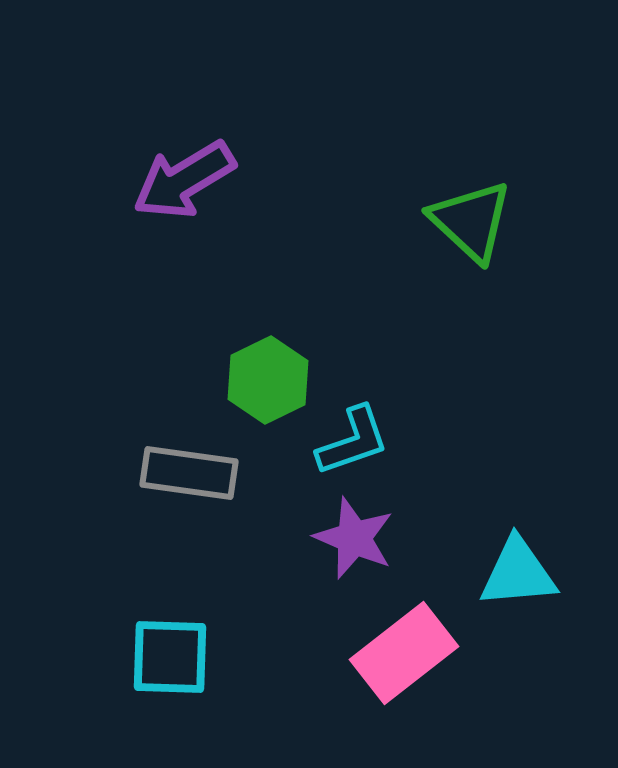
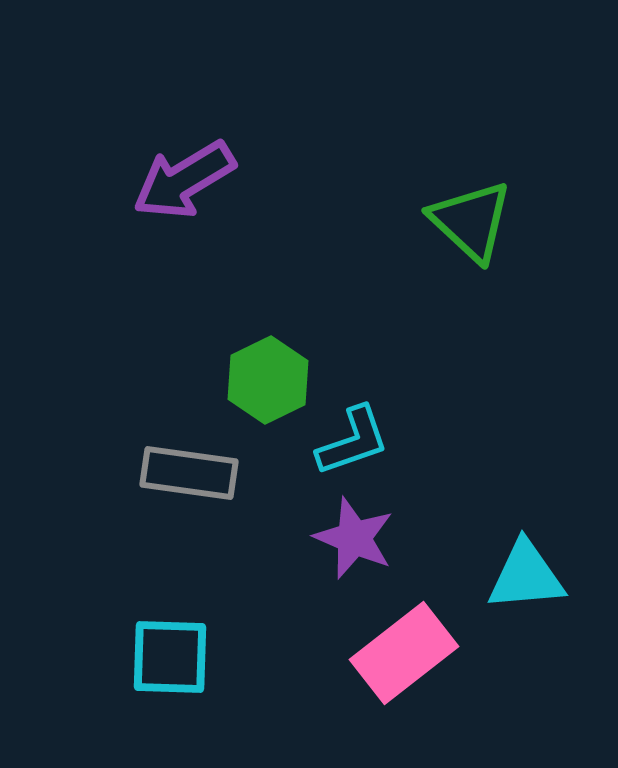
cyan triangle: moved 8 px right, 3 px down
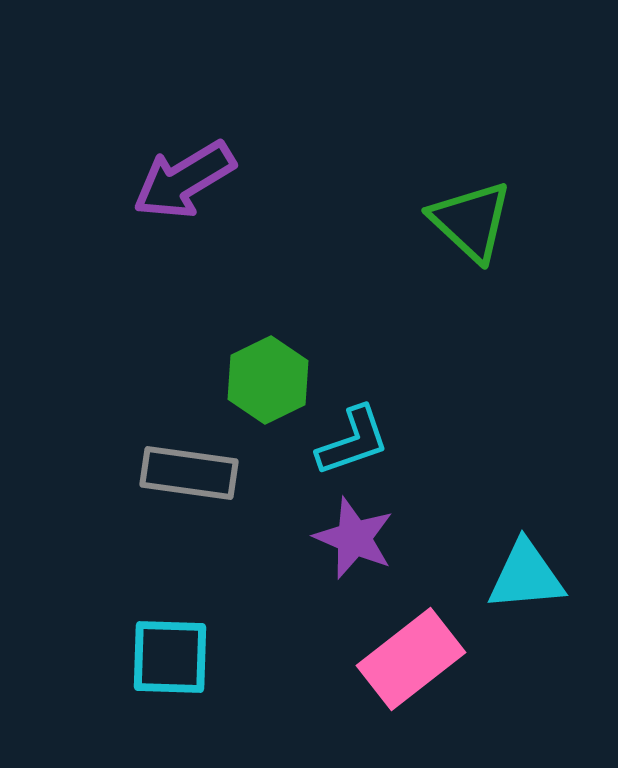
pink rectangle: moved 7 px right, 6 px down
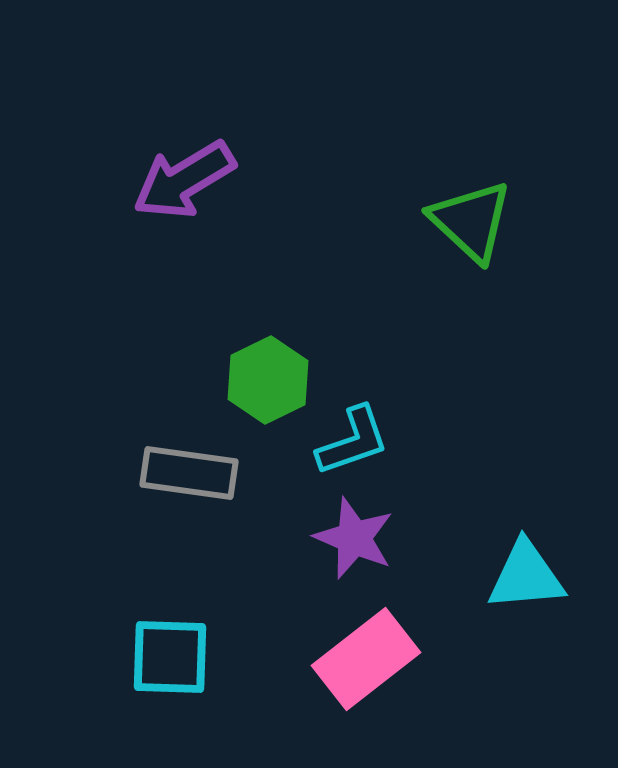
pink rectangle: moved 45 px left
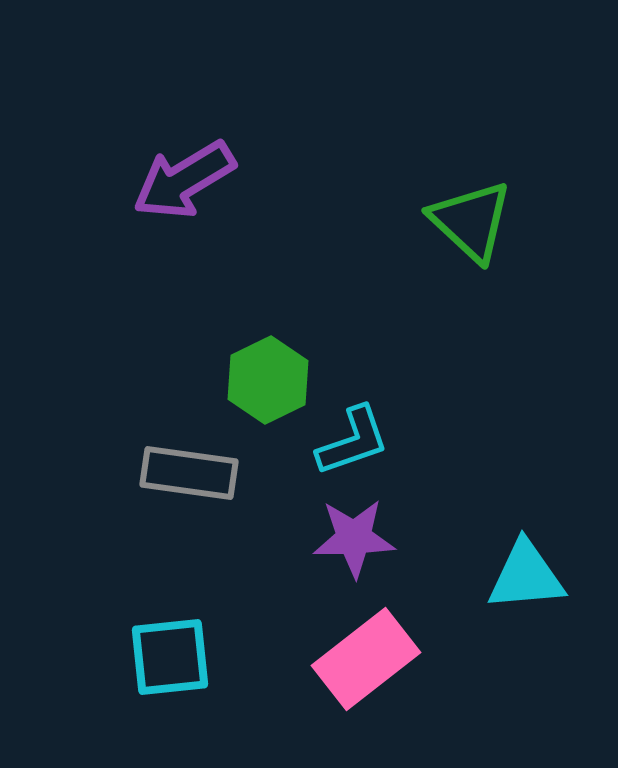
purple star: rotated 24 degrees counterclockwise
cyan square: rotated 8 degrees counterclockwise
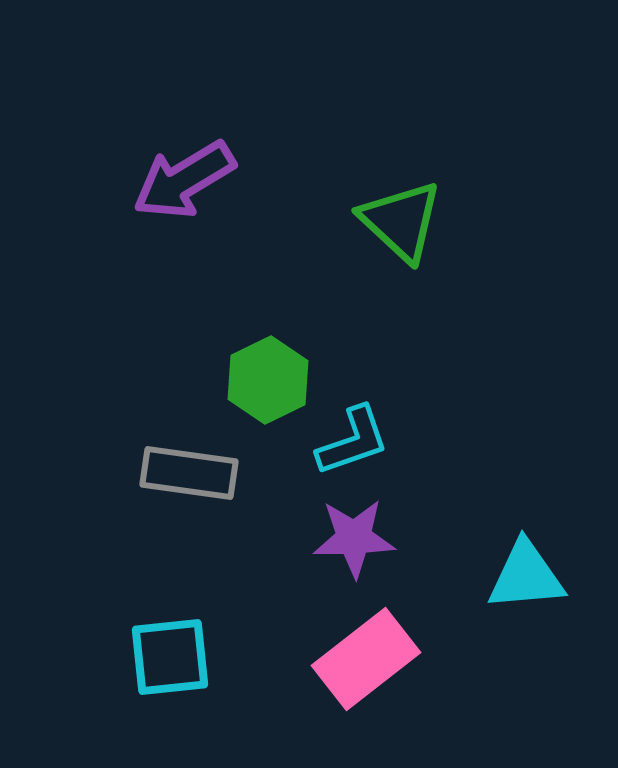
green triangle: moved 70 px left
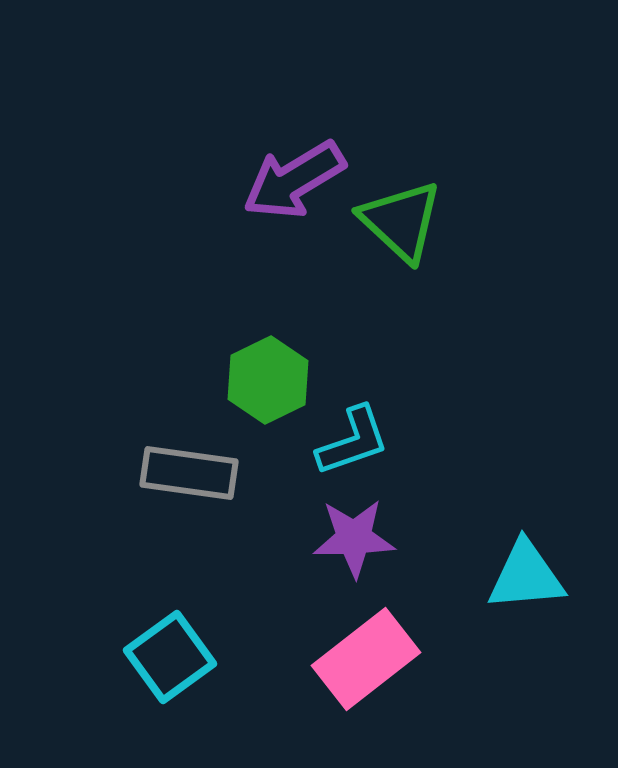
purple arrow: moved 110 px right
cyan square: rotated 30 degrees counterclockwise
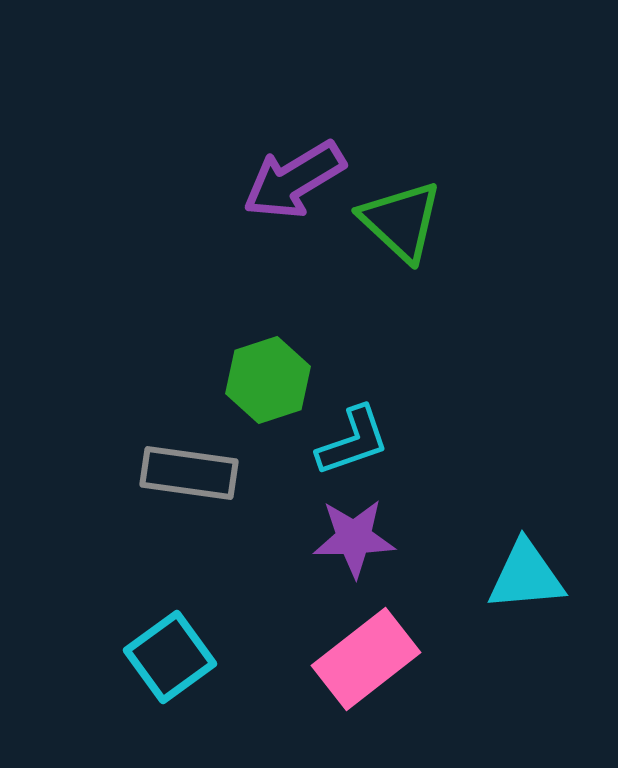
green hexagon: rotated 8 degrees clockwise
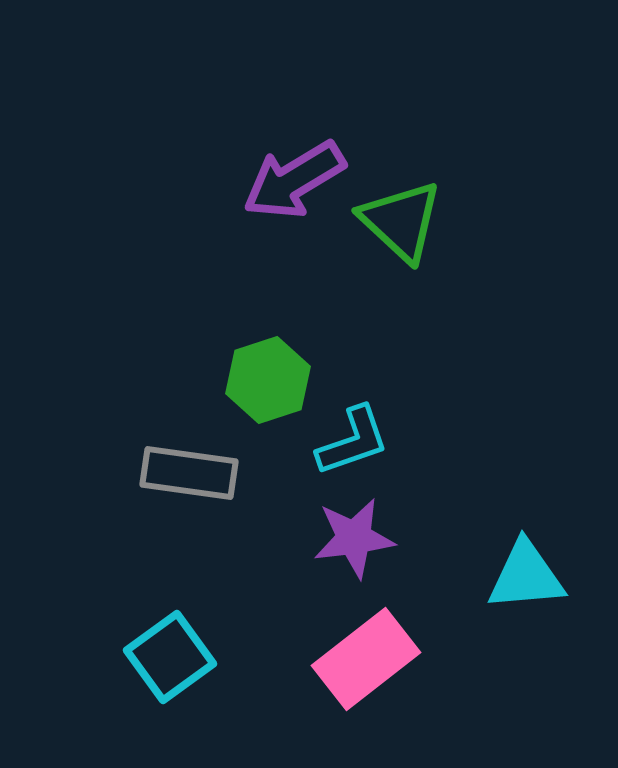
purple star: rotated 6 degrees counterclockwise
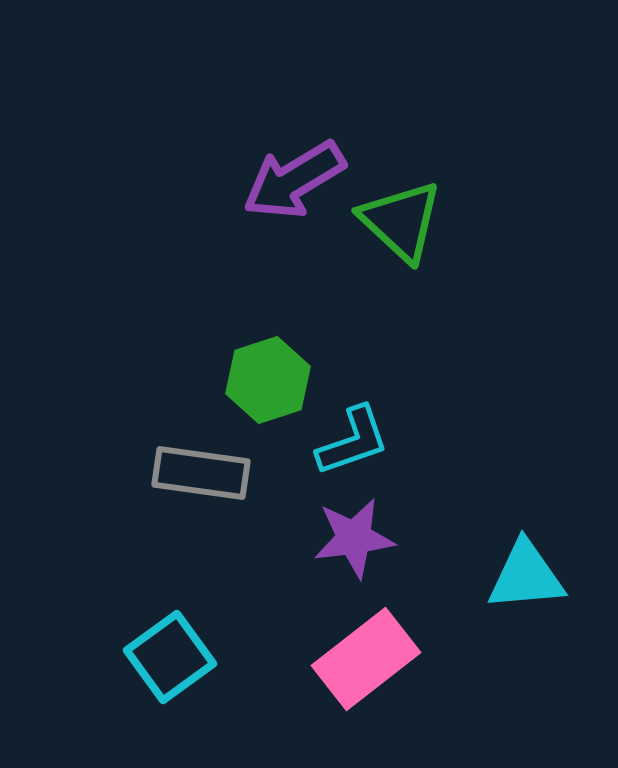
gray rectangle: moved 12 px right
